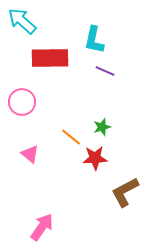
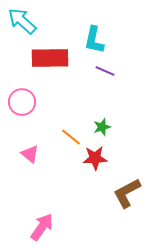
brown L-shape: moved 2 px right, 1 px down
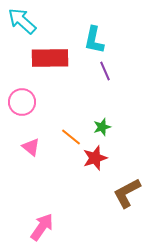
purple line: rotated 42 degrees clockwise
pink triangle: moved 1 px right, 7 px up
red star: rotated 15 degrees counterclockwise
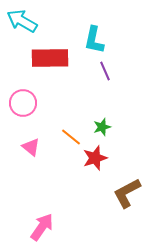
cyan arrow: rotated 12 degrees counterclockwise
pink circle: moved 1 px right, 1 px down
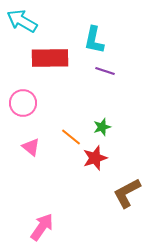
purple line: rotated 48 degrees counterclockwise
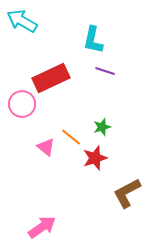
cyan L-shape: moved 1 px left
red rectangle: moved 1 px right, 20 px down; rotated 24 degrees counterclockwise
pink circle: moved 1 px left, 1 px down
pink triangle: moved 15 px right
pink arrow: rotated 20 degrees clockwise
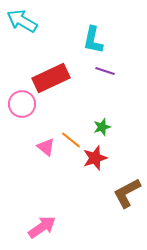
orange line: moved 3 px down
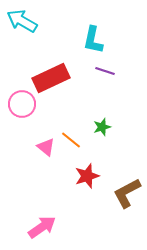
red star: moved 8 px left, 18 px down
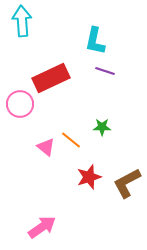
cyan arrow: rotated 56 degrees clockwise
cyan L-shape: moved 2 px right, 1 px down
pink circle: moved 2 px left
green star: rotated 18 degrees clockwise
red star: moved 2 px right, 1 px down
brown L-shape: moved 10 px up
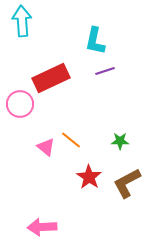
purple line: rotated 36 degrees counterclockwise
green star: moved 18 px right, 14 px down
red star: rotated 20 degrees counterclockwise
pink arrow: rotated 148 degrees counterclockwise
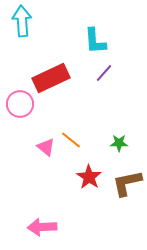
cyan L-shape: rotated 16 degrees counterclockwise
purple line: moved 1 px left, 2 px down; rotated 30 degrees counterclockwise
green star: moved 1 px left, 2 px down
brown L-shape: rotated 16 degrees clockwise
